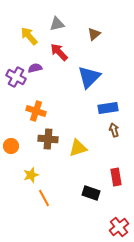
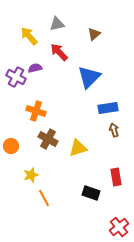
brown cross: rotated 24 degrees clockwise
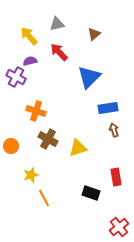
purple semicircle: moved 5 px left, 7 px up
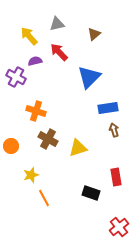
purple semicircle: moved 5 px right
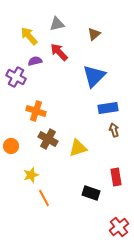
blue triangle: moved 5 px right, 1 px up
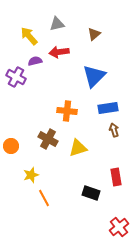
red arrow: rotated 54 degrees counterclockwise
orange cross: moved 31 px right; rotated 12 degrees counterclockwise
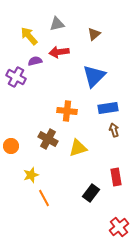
black rectangle: rotated 72 degrees counterclockwise
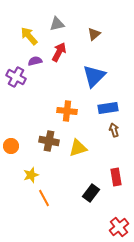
red arrow: rotated 126 degrees clockwise
brown cross: moved 1 px right, 2 px down; rotated 18 degrees counterclockwise
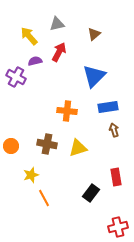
blue rectangle: moved 1 px up
brown cross: moved 2 px left, 3 px down
red cross: moved 1 px left; rotated 24 degrees clockwise
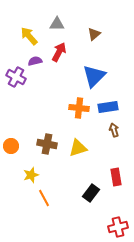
gray triangle: rotated 14 degrees clockwise
orange cross: moved 12 px right, 3 px up
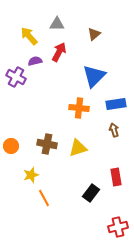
blue rectangle: moved 8 px right, 3 px up
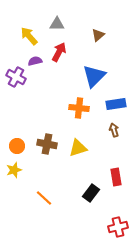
brown triangle: moved 4 px right, 1 px down
orange circle: moved 6 px right
yellow star: moved 17 px left, 5 px up
orange line: rotated 18 degrees counterclockwise
